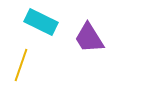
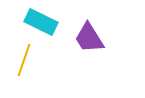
yellow line: moved 3 px right, 5 px up
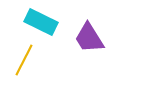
yellow line: rotated 8 degrees clockwise
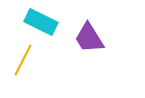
yellow line: moved 1 px left
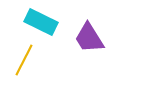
yellow line: moved 1 px right
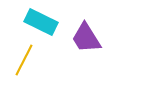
purple trapezoid: moved 3 px left
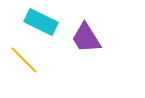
yellow line: rotated 72 degrees counterclockwise
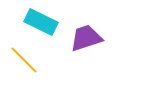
purple trapezoid: rotated 104 degrees clockwise
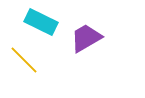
purple trapezoid: rotated 12 degrees counterclockwise
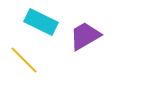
purple trapezoid: moved 1 px left, 2 px up
